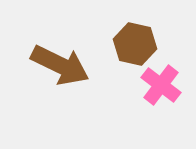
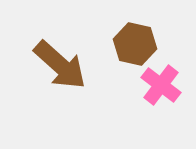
brown arrow: rotated 16 degrees clockwise
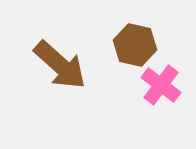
brown hexagon: moved 1 px down
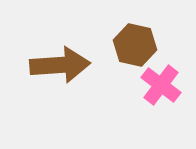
brown arrow: rotated 46 degrees counterclockwise
